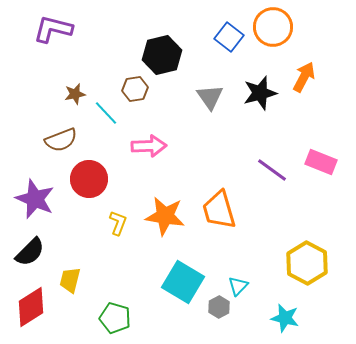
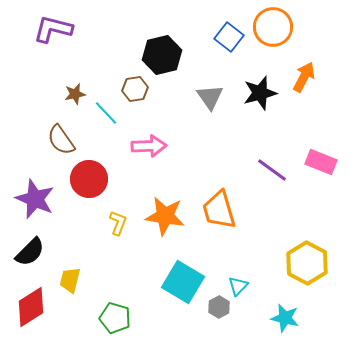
brown semicircle: rotated 76 degrees clockwise
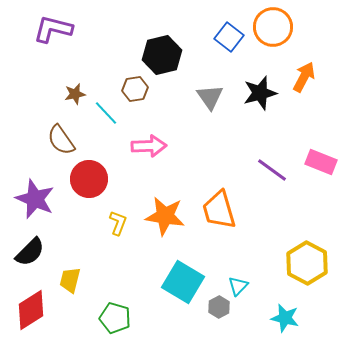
red diamond: moved 3 px down
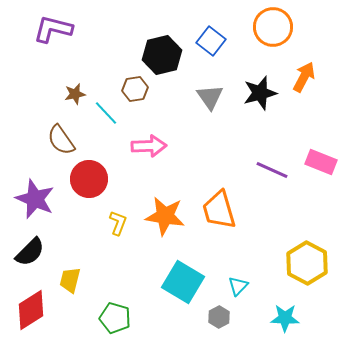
blue square: moved 18 px left, 4 px down
purple line: rotated 12 degrees counterclockwise
gray hexagon: moved 10 px down
cyan star: rotated 12 degrees counterclockwise
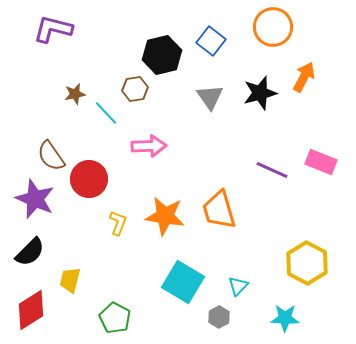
brown semicircle: moved 10 px left, 16 px down
green pentagon: rotated 12 degrees clockwise
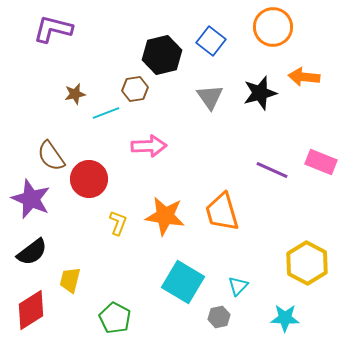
orange arrow: rotated 112 degrees counterclockwise
cyan line: rotated 68 degrees counterclockwise
purple star: moved 4 px left
orange trapezoid: moved 3 px right, 2 px down
black semicircle: moved 2 px right; rotated 8 degrees clockwise
gray hexagon: rotated 15 degrees clockwise
